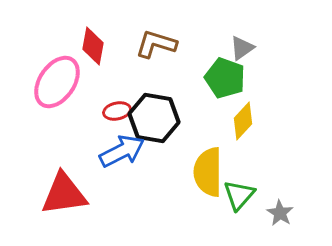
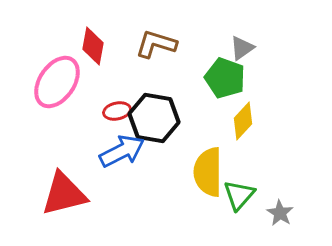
red triangle: rotated 6 degrees counterclockwise
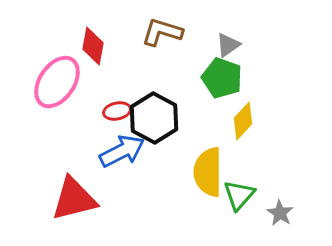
brown L-shape: moved 6 px right, 12 px up
gray triangle: moved 14 px left, 3 px up
green pentagon: moved 3 px left
black hexagon: rotated 18 degrees clockwise
red triangle: moved 10 px right, 5 px down
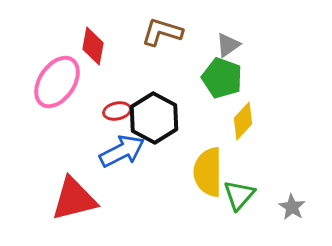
gray star: moved 12 px right, 6 px up
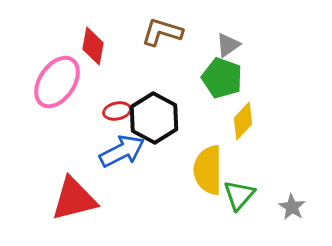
yellow semicircle: moved 2 px up
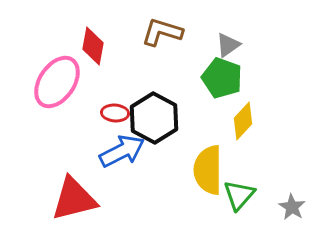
red ellipse: moved 2 px left, 2 px down; rotated 16 degrees clockwise
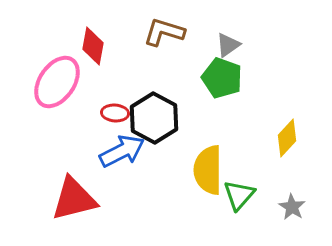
brown L-shape: moved 2 px right
yellow diamond: moved 44 px right, 17 px down
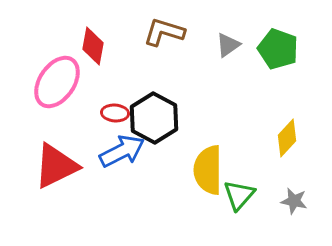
green pentagon: moved 56 px right, 29 px up
red triangle: moved 18 px left, 33 px up; rotated 12 degrees counterclockwise
gray star: moved 2 px right, 6 px up; rotated 20 degrees counterclockwise
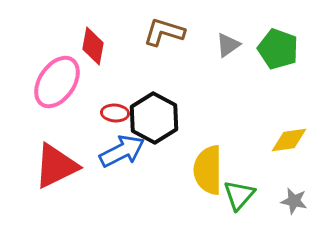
yellow diamond: moved 2 px right, 2 px down; rotated 39 degrees clockwise
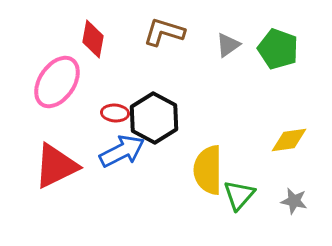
red diamond: moved 7 px up
